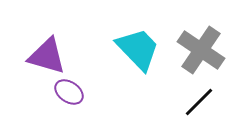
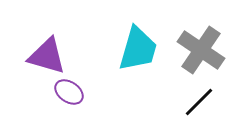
cyan trapezoid: rotated 60 degrees clockwise
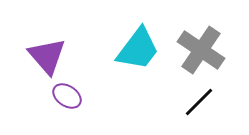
cyan trapezoid: rotated 21 degrees clockwise
purple triangle: rotated 33 degrees clockwise
purple ellipse: moved 2 px left, 4 px down
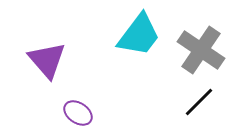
cyan trapezoid: moved 1 px right, 14 px up
purple triangle: moved 4 px down
purple ellipse: moved 11 px right, 17 px down
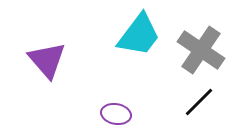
purple ellipse: moved 38 px right, 1 px down; rotated 24 degrees counterclockwise
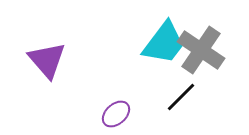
cyan trapezoid: moved 25 px right, 8 px down
black line: moved 18 px left, 5 px up
purple ellipse: rotated 52 degrees counterclockwise
